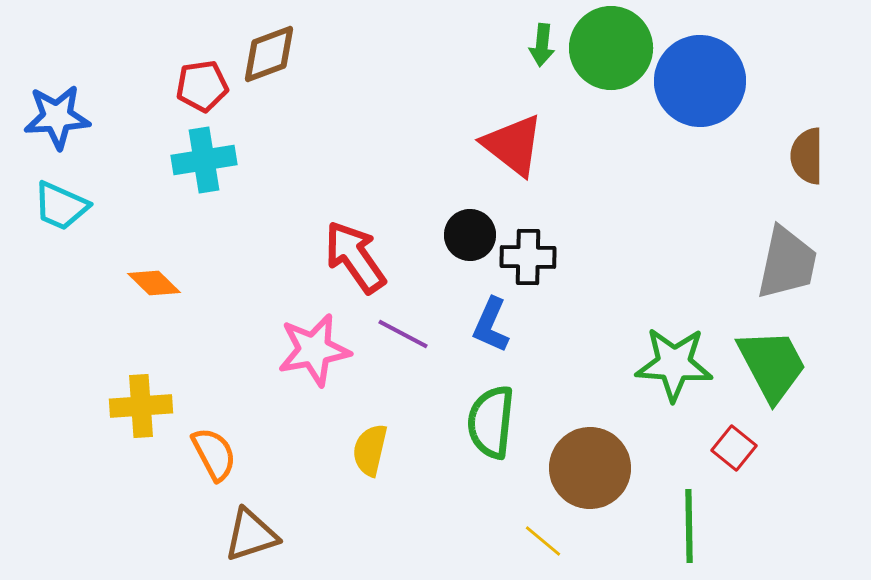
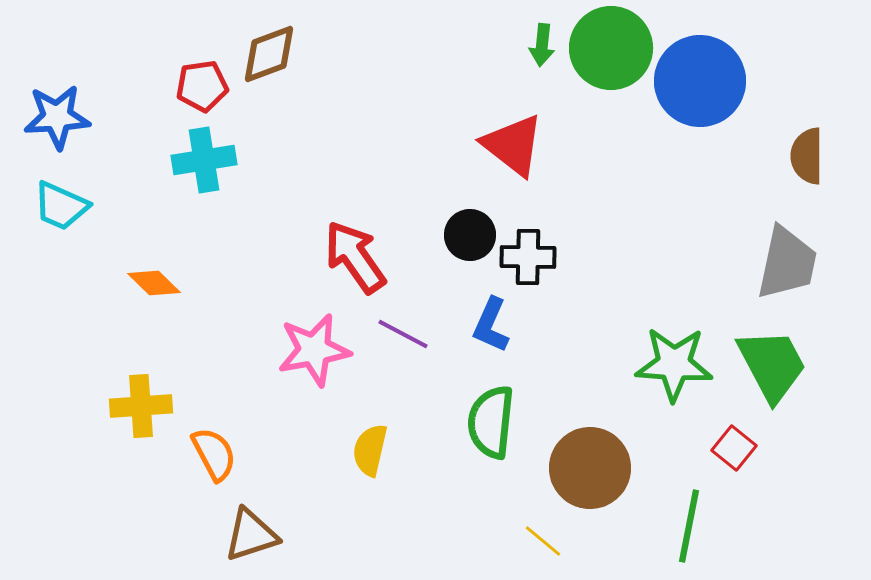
green line: rotated 12 degrees clockwise
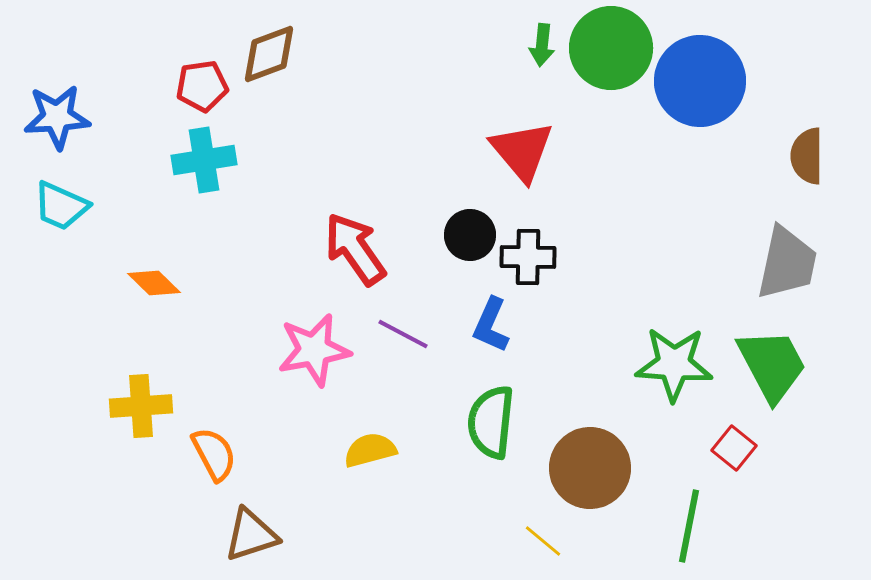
red triangle: moved 9 px right, 6 px down; rotated 12 degrees clockwise
red arrow: moved 8 px up
yellow semicircle: rotated 62 degrees clockwise
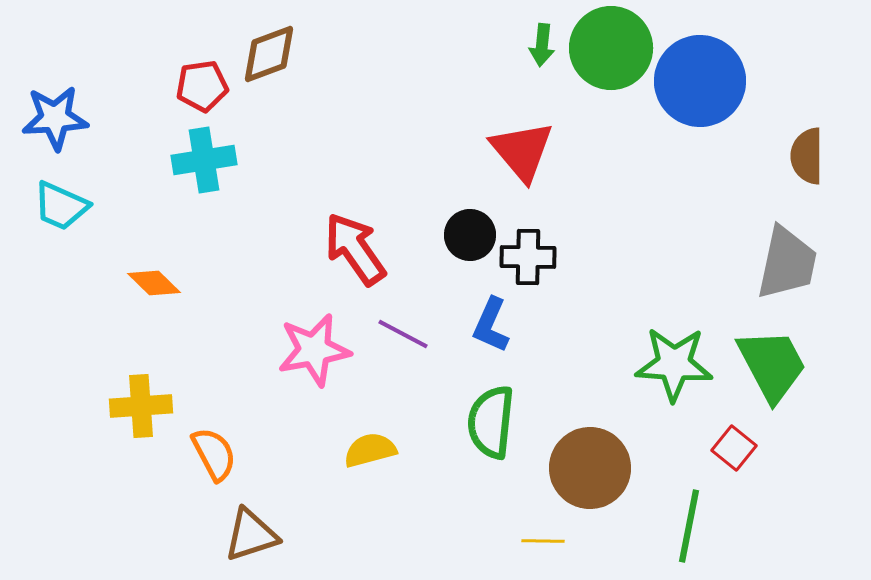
blue star: moved 2 px left, 1 px down
yellow line: rotated 39 degrees counterclockwise
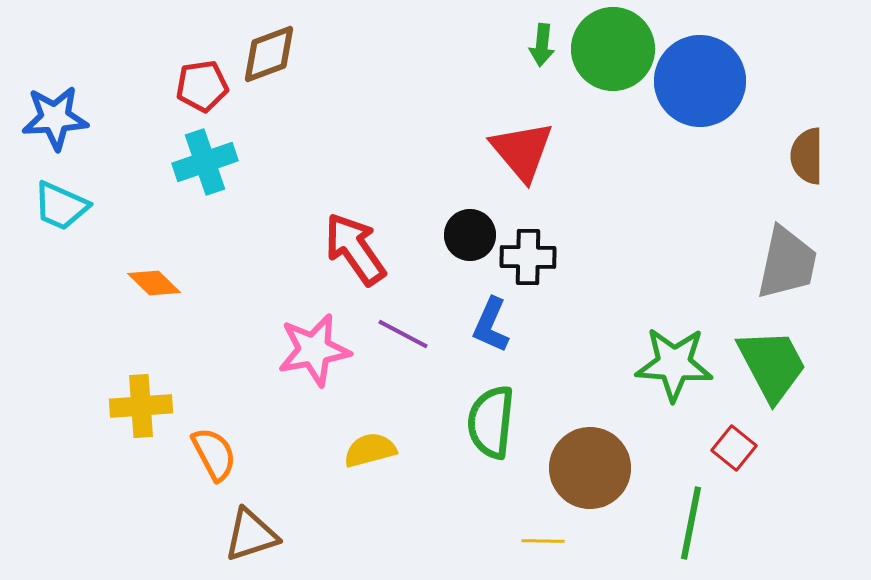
green circle: moved 2 px right, 1 px down
cyan cross: moved 1 px right, 2 px down; rotated 10 degrees counterclockwise
green line: moved 2 px right, 3 px up
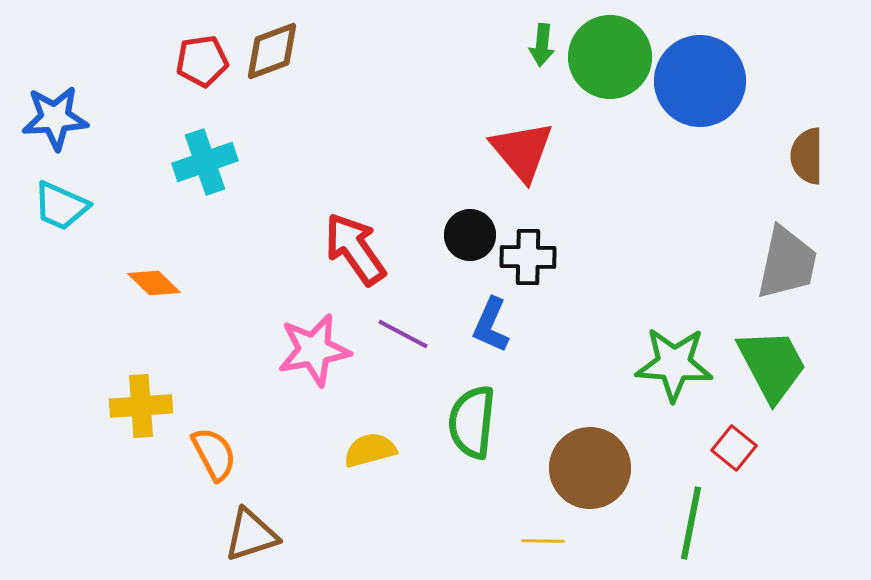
green circle: moved 3 px left, 8 px down
brown diamond: moved 3 px right, 3 px up
red pentagon: moved 25 px up
green semicircle: moved 19 px left
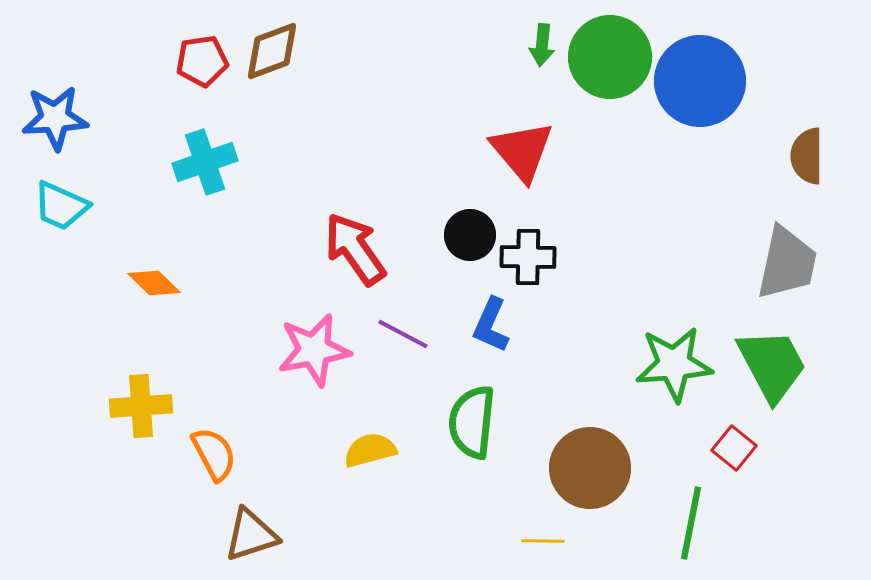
green star: rotated 8 degrees counterclockwise
